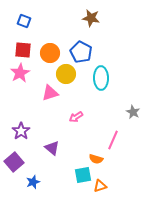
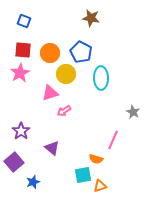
pink arrow: moved 12 px left, 6 px up
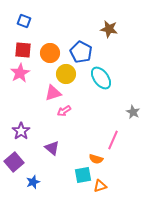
brown star: moved 18 px right, 11 px down
cyan ellipse: rotated 35 degrees counterclockwise
pink triangle: moved 3 px right
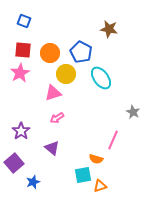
pink arrow: moved 7 px left, 7 px down
purple square: moved 1 px down
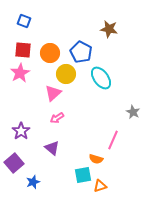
pink triangle: rotated 24 degrees counterclockwise
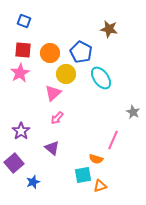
pink arrow: rotated 16 degrees counterclockwise
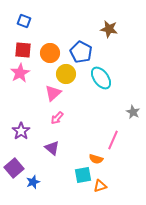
purple square: moved 5 px down
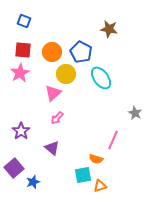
orange circle: moved 2 px right, 1 px up
gray star: moved 2 px right, 1 px down
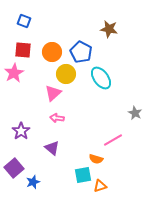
pink star: moved 6 px left
pink arrow: rotated 56 degrees clockwise
pink line: rotated 36 degrees clockwise
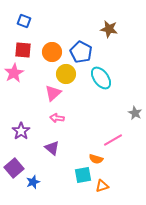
orange triangle: moved 2 px right
